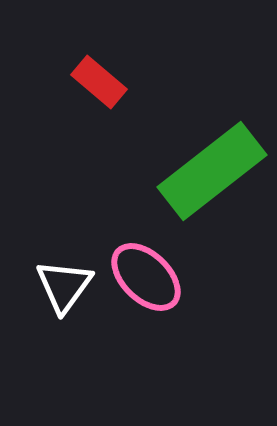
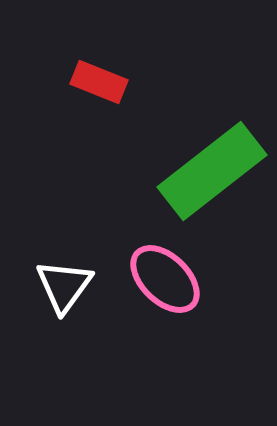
red rectangle: rotated 18 degrees counterclockwise
pink ellipse: moved 19 px right, 2 px down
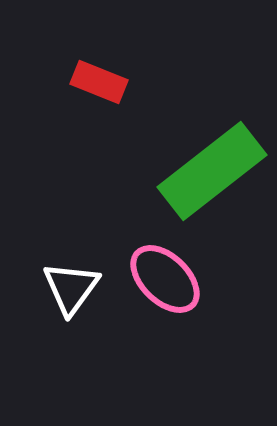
white triangle: moved 7 px right, 2 px down
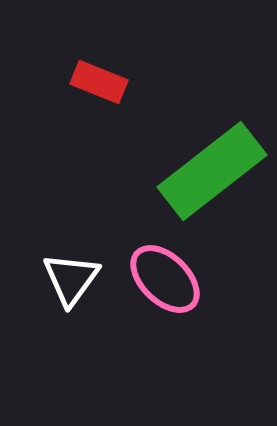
white triangle: moved 9 px up
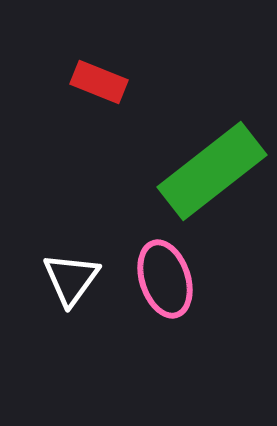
pink ellipse: rotated 28 degrees clockwise
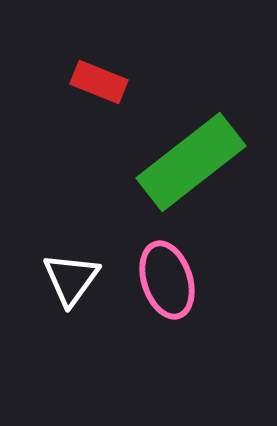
green rectangle: moved 21 px left, 9 px up
pink ellipse: moved 2 px right, 1 px down
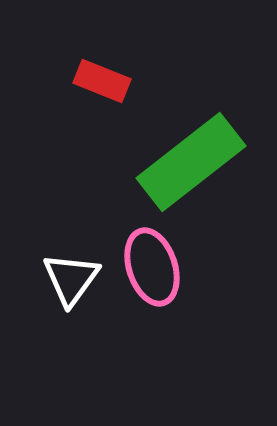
red rectangle: moved 3 px right, 1 px up
pink ellipse: moved 15 px left, 13 px up
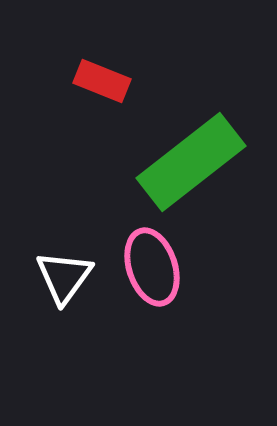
white triangle: moved 7 px left, 2 px up
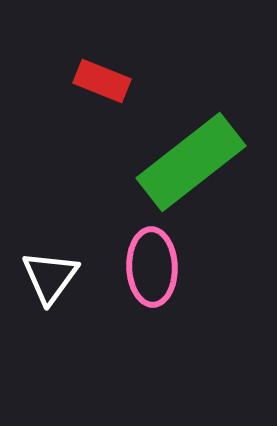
pink ellipse: rotated 16 degrees clockwise
white triangle: moved 14 px left
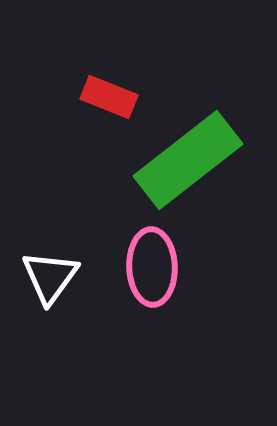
red rectangle: moved 7 px right, 16 px down
green rectangle: moved 3 px left, 2 px up
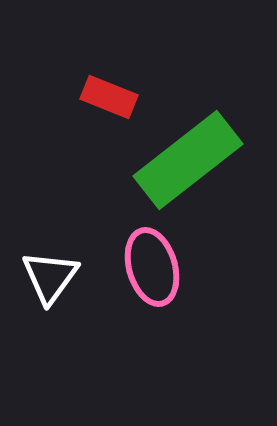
pink ellipse: rotated 14 degrees counterclockwise
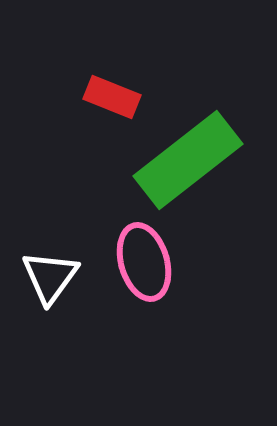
red rectangle: moved 3 px right
pink ellipse: moved 8 px left, 5 px up
